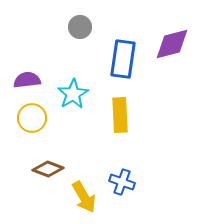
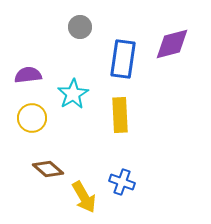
purple semicircle: moved 1 px right, 5 px up
brown diamond: rotated 20 degrees clockwise
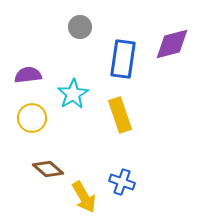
yellow rectangle: rotated 16 degrees counterclockwise
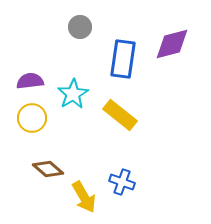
purple semicircle: moved 2 px right, 6 px down
yellow rectangle: rotated 32 degrees counterclockwise
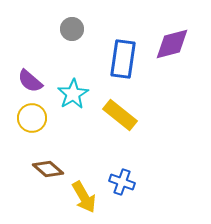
gray circle: moved 8 px left, 2 px down
purple semicircle: rotated 132 degrees counterclockwise
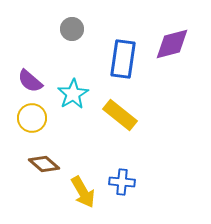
brown diamond: moved 4 px left, 5 px up
blue cross: rotated 15 degrees counterclockwise
yellow arrow: moved 1 px left, 5 px up
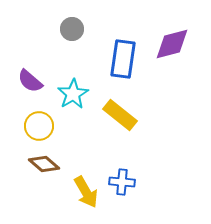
yellow circle: moved 7 px right, 8 px down
yellow arrow: moved 3 px right
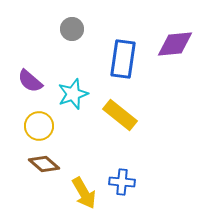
purple diamond: moved 3 px right; rotated 9 degrees clockwise
cyan star: rotated 12 degrees clockwise
yellow arrow: moved 2 px left, 1 px down
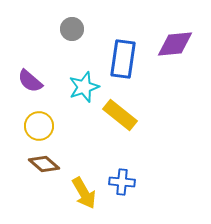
cyan star: moved 11 px right, 7 px up
